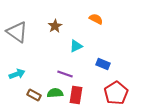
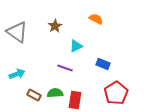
purple line: moved 6 px up
red rectangle: moved 1 px left, 5 px down
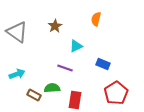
orange semicircle: rotated 104 degrees counterclockwise
green semicircle: moved 3 px left, 5 px up
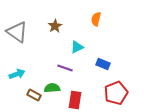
cyan triangle: moved 1 px right, 1 px down
red pentagon: rotated 10 degrees clockwise
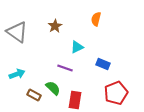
green semicircle: moved 1 px right; rotated 49 degrees clockwise
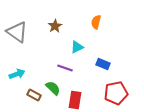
orange semicircle: moved 3 px down
red pentagon: rotated 10 degrees clockwise
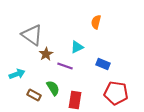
brown star: moved 9 px left, 28 px down
gray triangle: moved 15 px right, 3 px down
purple line: moved 2 px up
green semicircle: rotated 14 degrees clockwise
red pentagon: rotated 20 degrees clockwise
